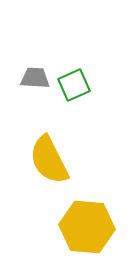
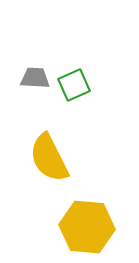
yellow semicircle: moved 2 px up
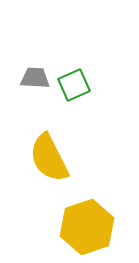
yellow hexagon: rotated 24 degrees counterclockwise
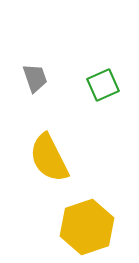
gray trapezoid: rotated 68 degrees clockwise
green square: moved 29 px right
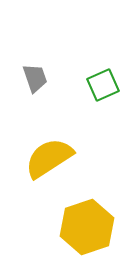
yellow semicircle: rotated 84 degrees clockwise
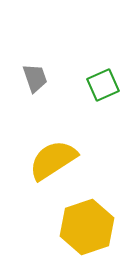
yellow semicircle: moved 4 px right, 2 px down
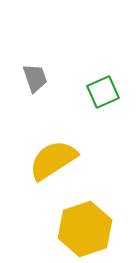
green square: moved 7 px down
yellow hexagon: moved 2 px left, 2 px down
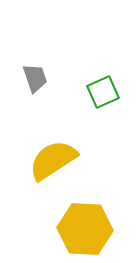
yellow hexagon: rotated 22 degrees clockwise
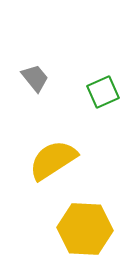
gray trapezoid: rotated 20 degrees counterclockwise
